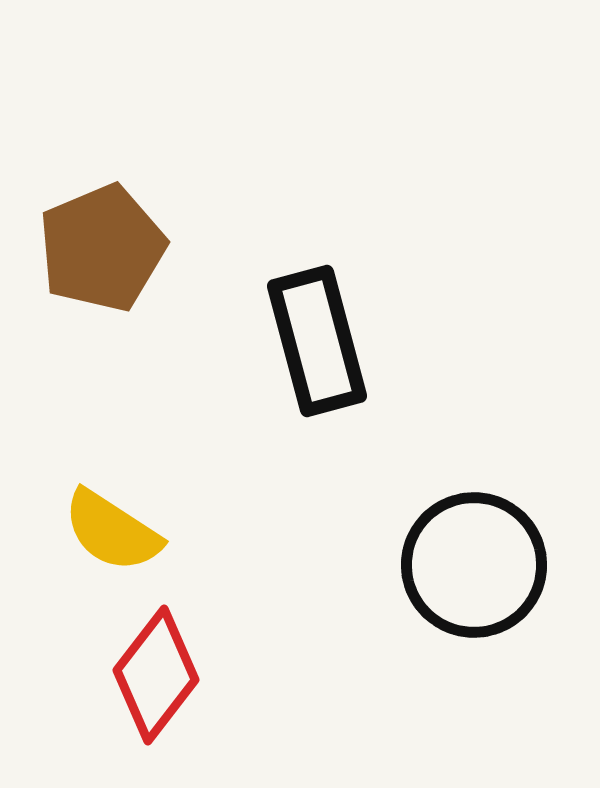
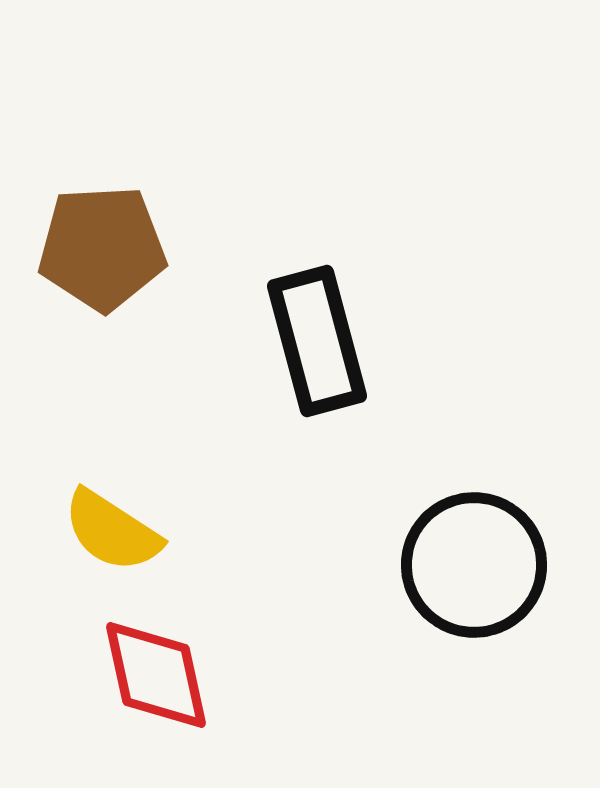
brown pentagon: rotated 20 degrees clockwise
red diamond: rotated 50 degrees counterclockwise
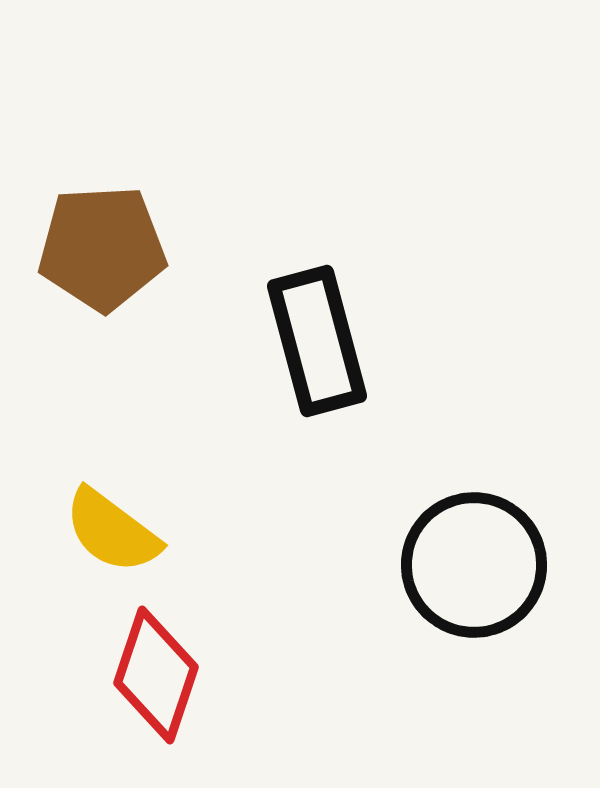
yellow semicircle: rotated 4 degrees clockwise
red diamond: rotated 31 degrees clockwise
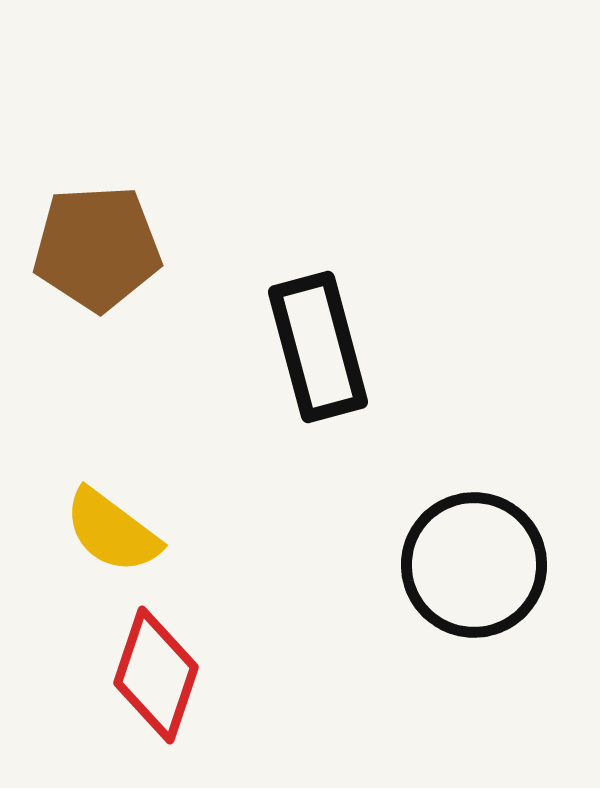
brown pentagon: moved 5 px left
black rectangle: moved 1 px right, 6 px down
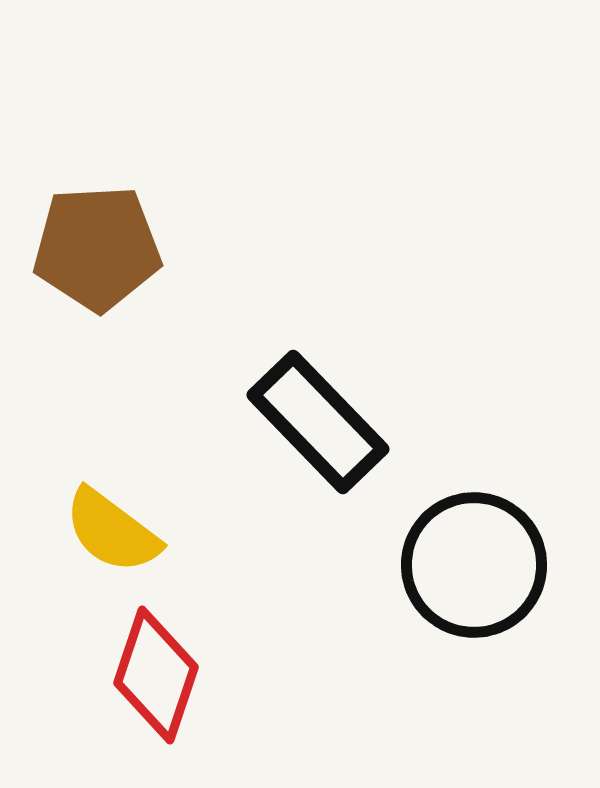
black rectangle: moved 75 px down; rotated 29 degrees counterclockwise
